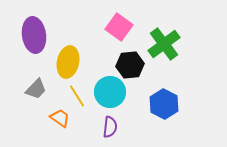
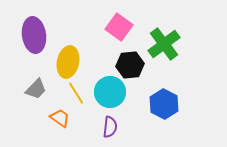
yellow line: moved 1 px left, 3 px up
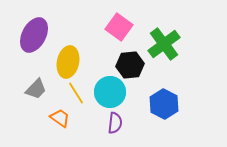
purple ellipse: rotated 36 degrees clockwise
purple semicircle: moved 5 px right, 4 px up
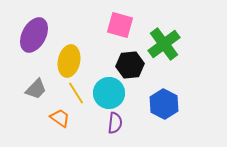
pink square: moved 1 px right, 2 px up; rotated 20 degrees counterclockwise
yellow ellipse: moved 1 px right, 1 px up
cyan circle: moved 1 px left, 1 px down
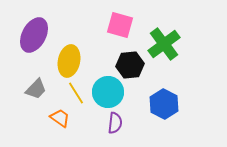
cyan circle: moved 1 px left, 1 px up
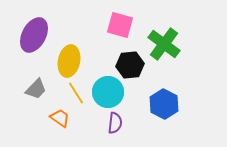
green cross: rotated 16 degrees counterclockwise
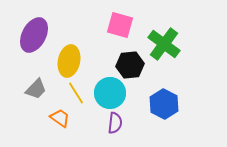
cyan circle: moved 2 px right, 1 px down
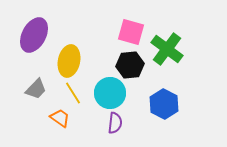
pink square: moved 11 px right, 7 px down
green cross: moved 3 px right, 5 px down
yellow line: moved 3 px left
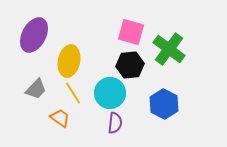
green cross: moved 2 px right
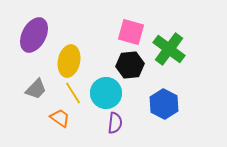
cyan circle: moved 4 px left
